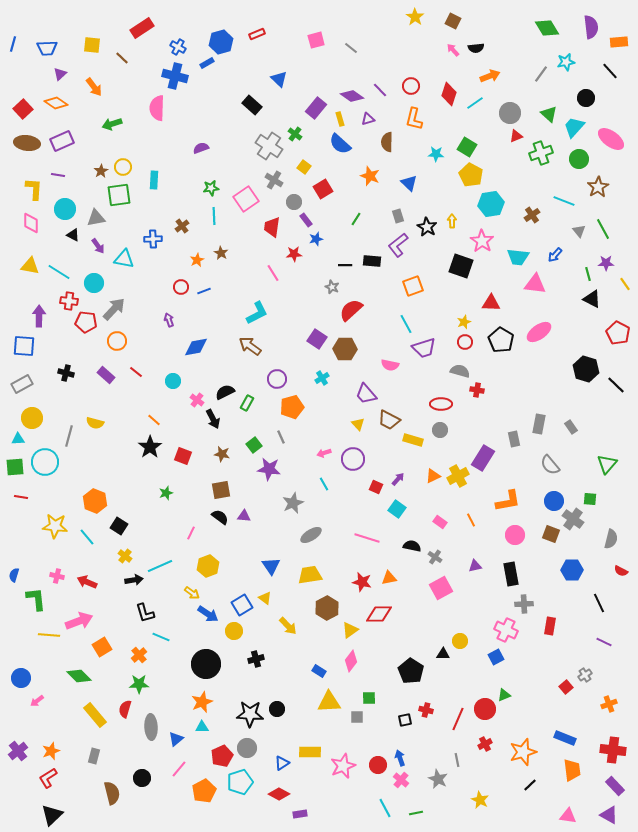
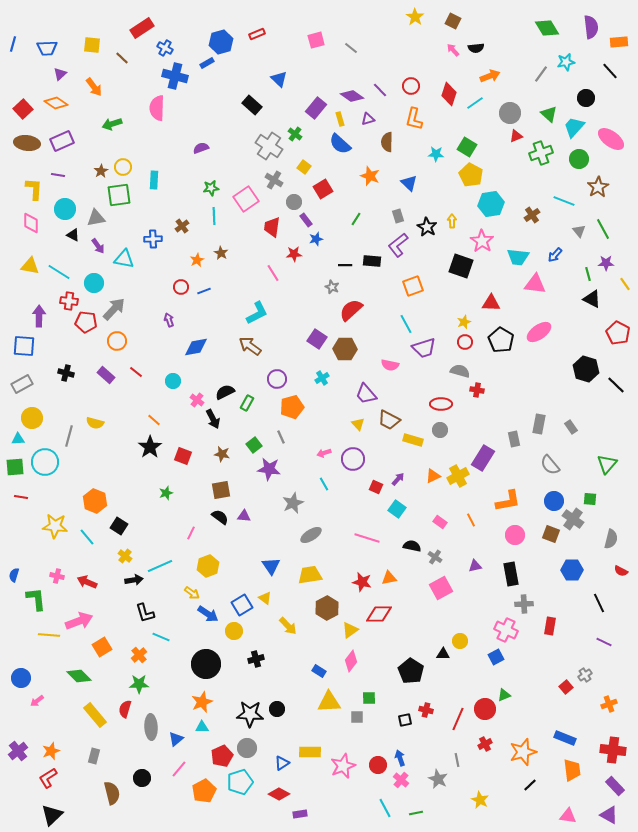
blue cross at (178, 47): moved 13 px left, 1 px down
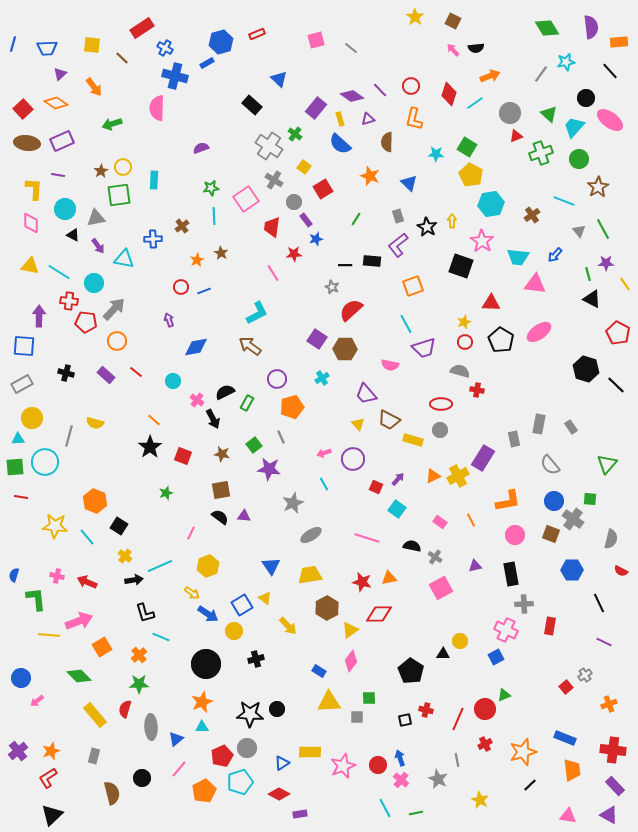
pink ellipse at (611, 139): moved 1 px left, 19 px up
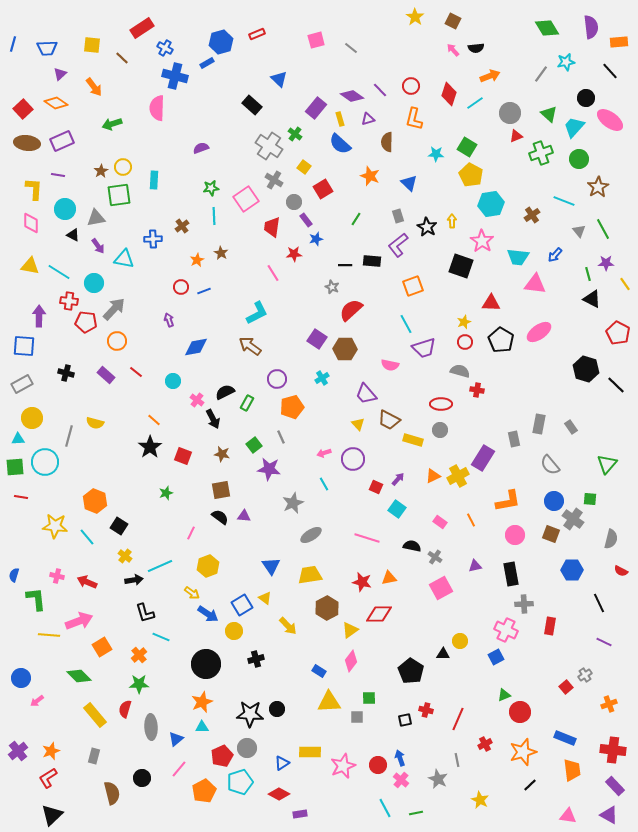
red circle at (485, 709): moved 35 px right, 3 px down
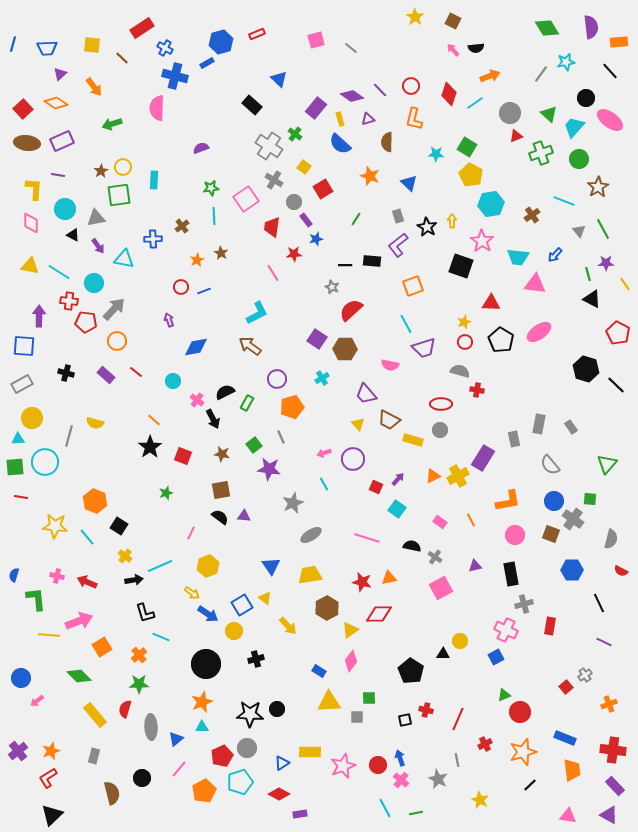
gray cross at (524, 604): rotated 12 degrees counterclockwise
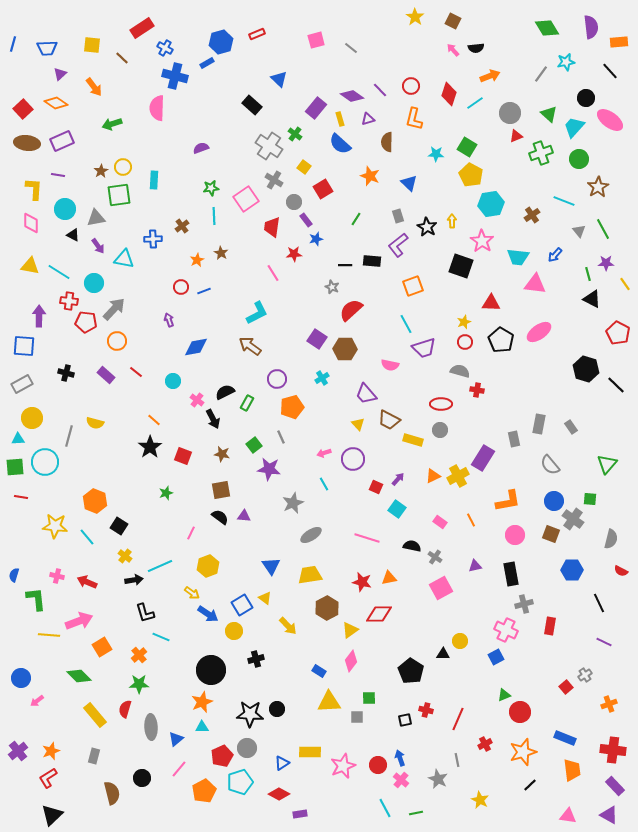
black circle at (206, 664): moved 5 px right, 6 px down
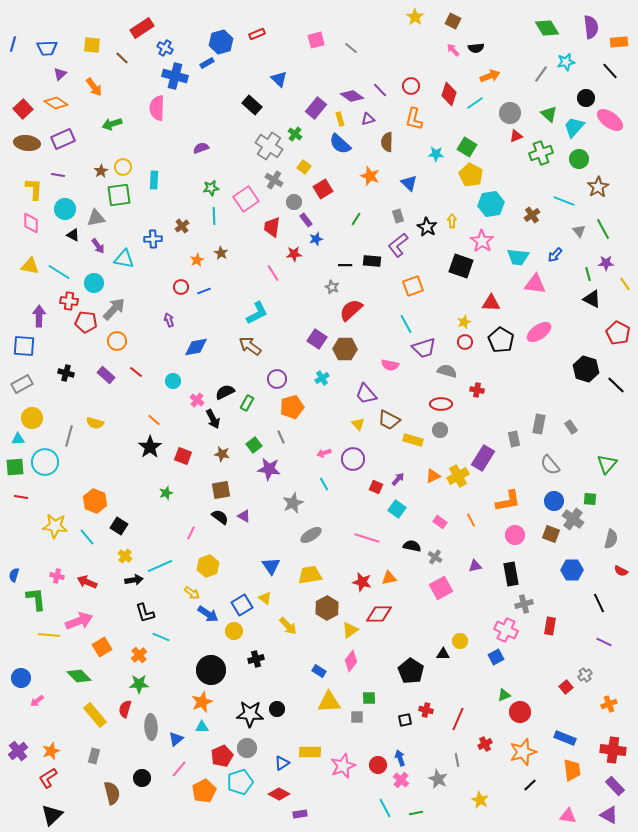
purple rectangle at (62, 141): moved 1 px right, 2 px up
gray semicircle at (460, 371): moved 13 px left
purple triangle at (244, 516): rotated 24 degrees clockwise
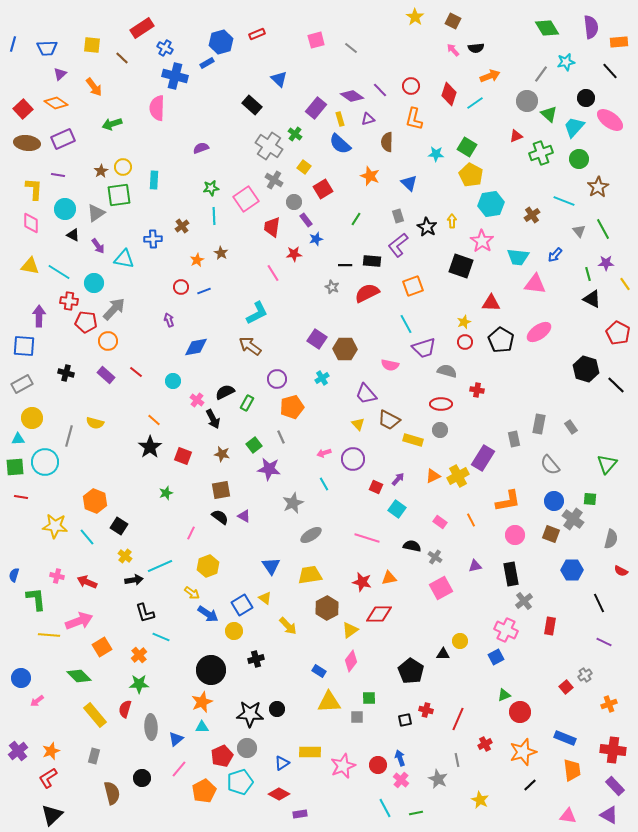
gray circle at (510, 113): moved 17 px right, 12 px up
gray triangle at (96, 218): moved 5 px up; rotated 24 degrees counterclockwise
red semicircle at (351, 310): moved 16 px right, 17 px up; rotated 15 degrees clockwise
orange circle at (117, 341): moved 9 px left
gray cross at (524, 604): moved 3 px up; rotated 24 degrees counterclockwise
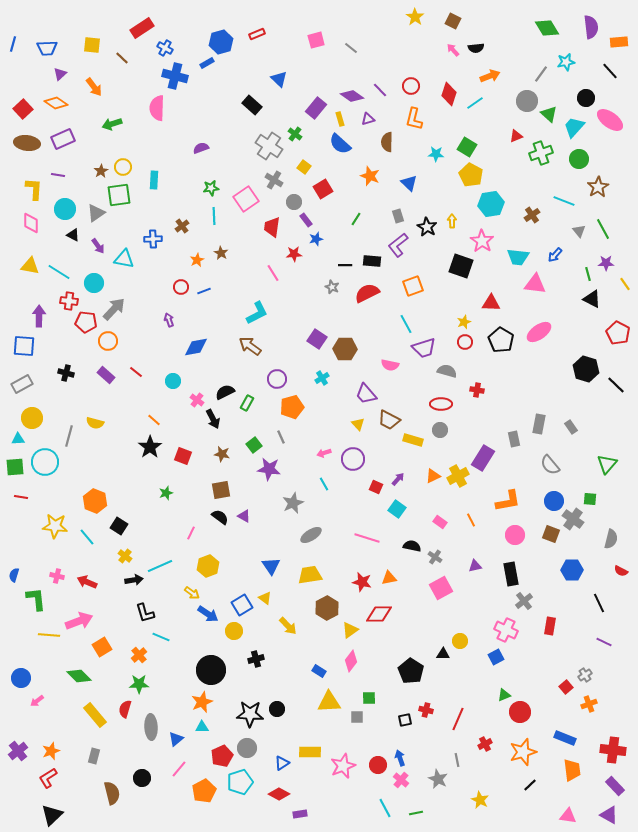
orange cross at (609, 704): moved 20 px left
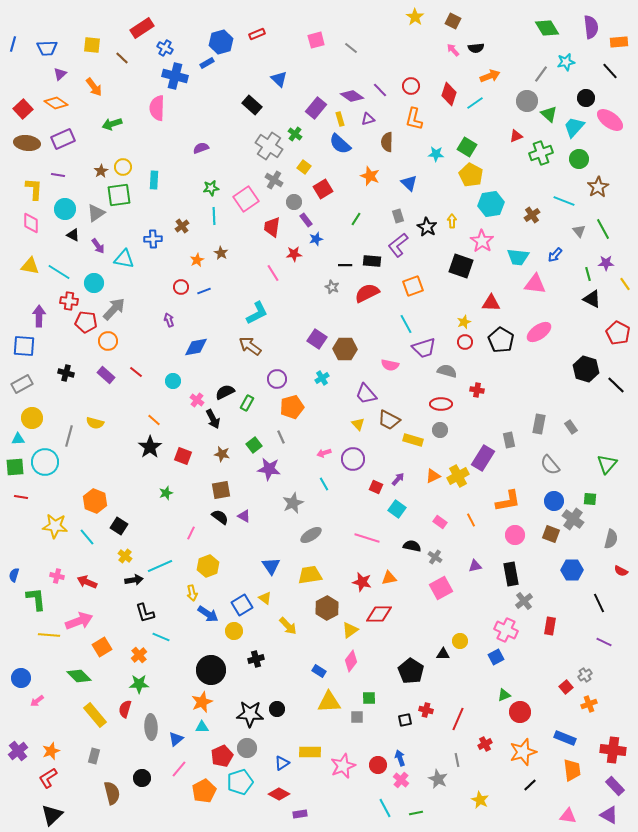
gray rectangle at (514, 439): moved 5 px left, 1 px down
yellow arrow at (192, 593): rotated 42 degrees clockwise
